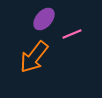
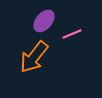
purple ellipse: moved 2 px down
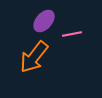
pink line: rotated 12 degrees clockwise
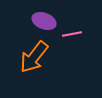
purple ellipse: rotated 70 degrees clockwise
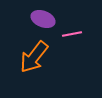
purple ellipse: moved 1 px left, 2 px up
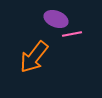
purple ellipse: moved 13 px right
